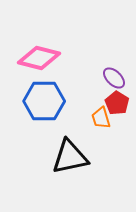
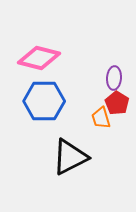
purple ellipse: rotated 50 degrees clockwise
black triangle: rotated 15 degrees counterclockwise
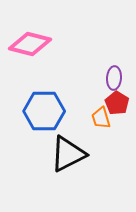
pink diamond: moved 9 px left, 14 px up
blue hexagon: moved 10 px down
black triangle: moved 2 px left, 3 px up
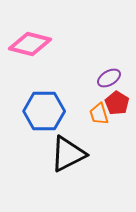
purple ellipse: moved 5 px left; rotated 55 degrees clockwise
orange trapezoid: moved 2 px left, 4 px up
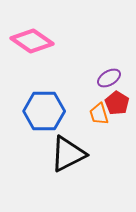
pink diamond: moved 2 px right, 3 px up; rotated 21 degrees clockwise
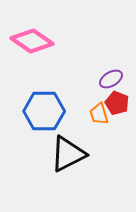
purple ellipse: moved 2 px right, 1 px down
red pentagon: rotated 10 degrees counterclockwise
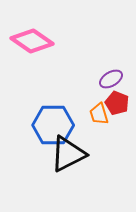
blue hexagon: moved 9 px right, 14 px down
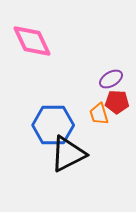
pink diamond: rotated 30 degrees clockwise
red pentagon: moved 1 px up; rotated 20 degrees counterclockwise
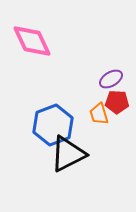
blue hexagon: rotated 21 degrees counterclockwise
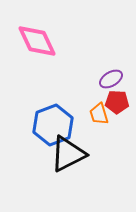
pink diamond: moved 5 px right
